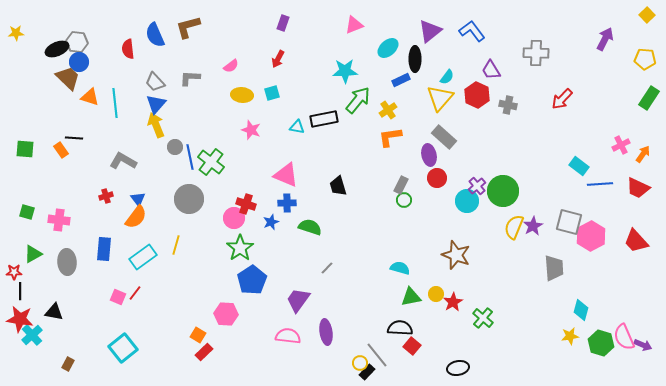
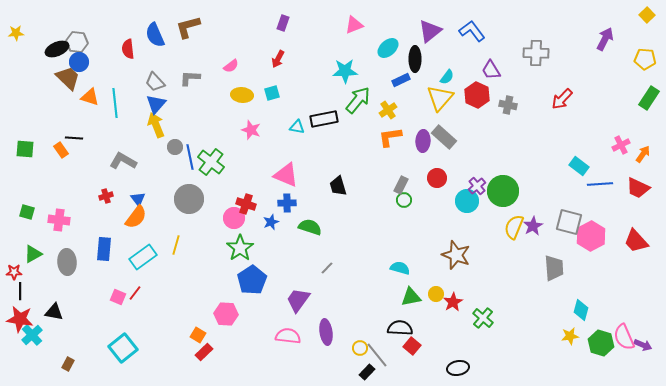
purple ellipse at (429, 155): moved 6 px left, 14 px up; rotated 15 degrees clockwise
yellow circle at (360, 363): moved 15 px up
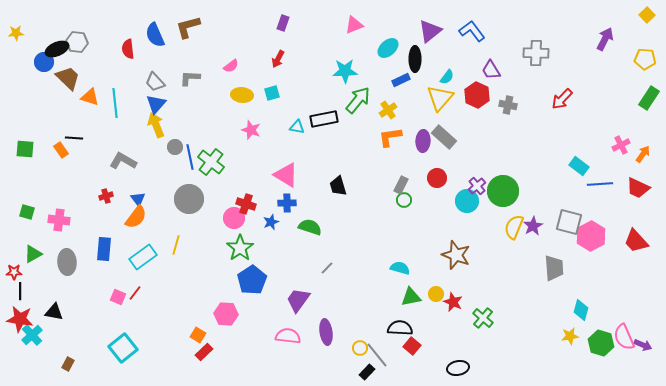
blue circle at (79, 62): moved 35 px left
pink triangle at (286, 175): rotated 8 degrees clockwise
red star at (453, 302): rotated 18 degrees counterclockwise
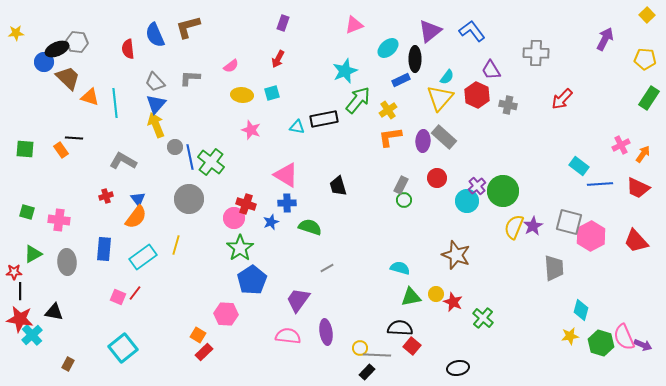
cyan star at (345, 71): rotated 20 degrees counterclockwise
gray line at (327, 268): rotated 16 degrees clockwise
gray line at (377, 355): rotated 48 degrees counterclockwise
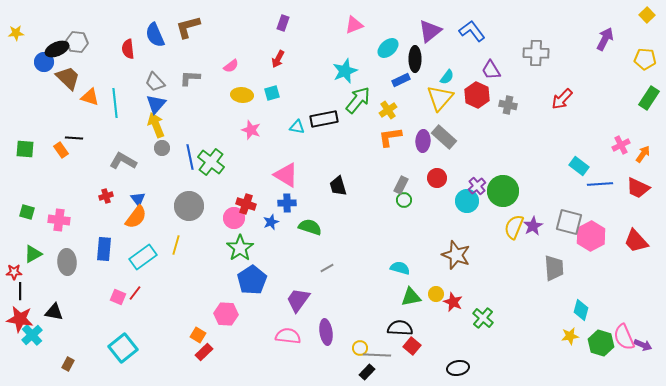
gray circle at (175, 147): moved 13 px left, 1 px down
gray circle at (189, 199): moved 7 px down
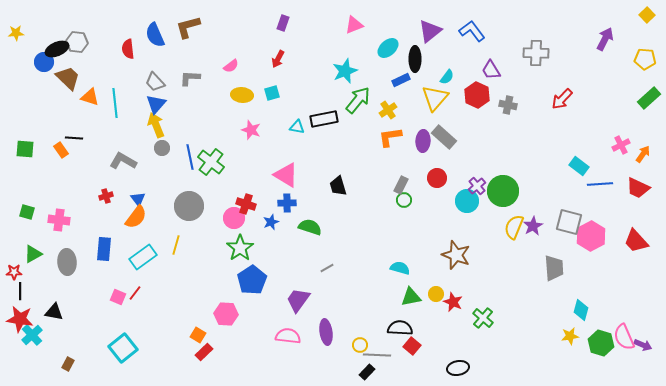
yellow triangle at (440, 98): moved 5 px left
green rectangle at (649, 98): rotated 15 degrees clockwise
yellow circle at (360, 348): moved 3 px up
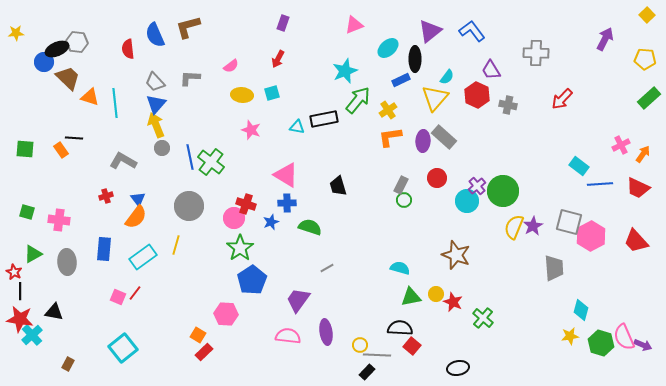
red star at (14, 272): rotated 28 degrees clockwise
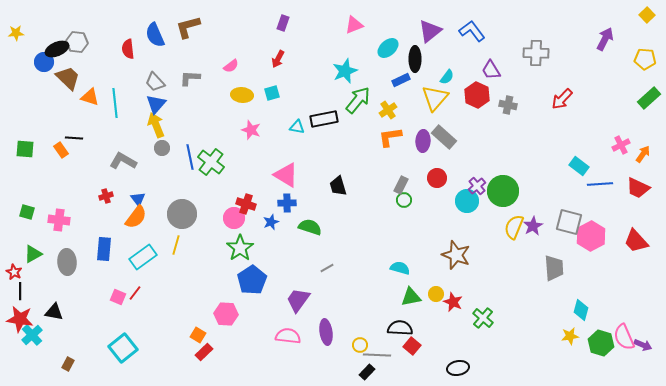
gray circle at (189, 206): moved 7 px left, 8 px down
